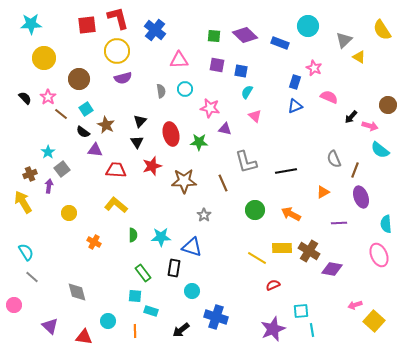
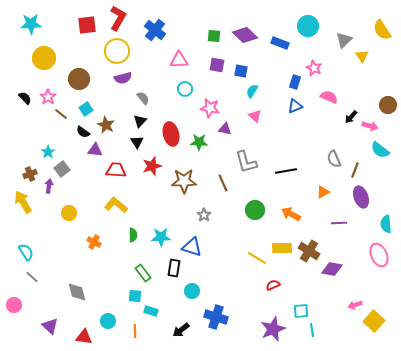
red L-shape at (118, 18): rotated 45 degrees clockwise
yellow triangle at (359, 57): moved 3 px right, 1 px up; rotated 24 degrees clockwise
gray semicircle at (161, 91): moved 18 px left, 7 px down; rotated 32 degrees counterclockwise
cyan semicircle at (247, 92): moved 5 px right, 1 px up
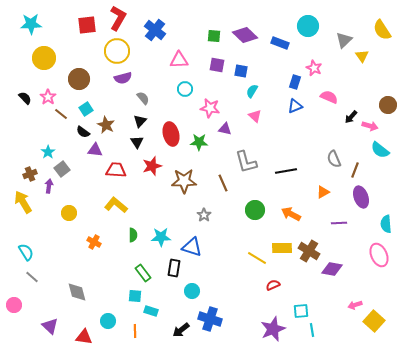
blue cross at (216, 317): moved 6 px left, 2 px down
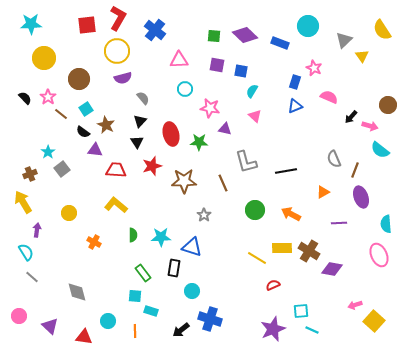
purple arrow at (49, 186): moved 12 px left, 44 px down
pink circle at (14, 305): moved 5 px right, 11 px down
cyan line at (312, 330): rotated 56 degrees counterclockwise
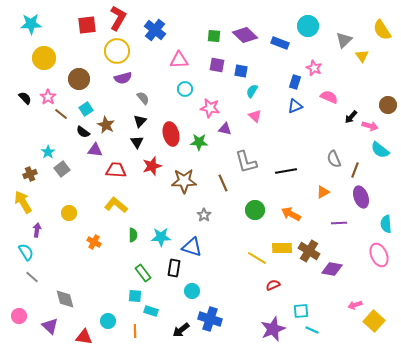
gray diamond at (77, 292): moved 12 px left, 7 px down
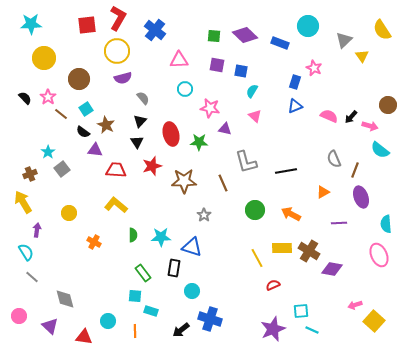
pink semicircle at (329, 97): moved 19 px down
yellow line at (257, 258): rotated 30 degrees clockwise
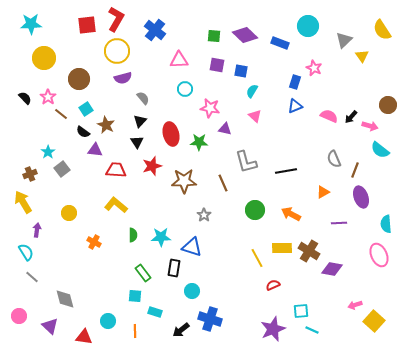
red L-shape at (118, 18): moved 2 px left, 1 px down
cyan rectangle at (151, 311): moved 4 px right, 1 px down
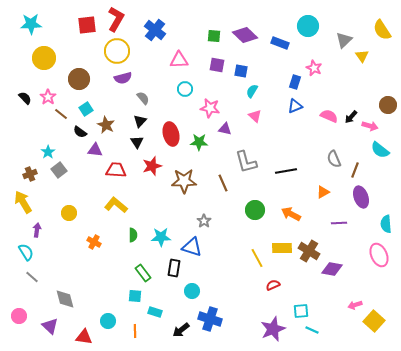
black semicircle at (83, 132): moved 3 px left
gray square at (62, 169): moved 3 px left, 1 px down
gray star at (204, 215): moved 6 px down
